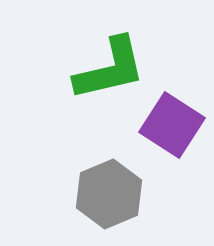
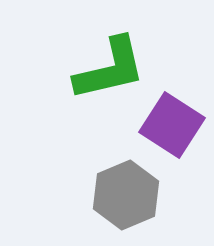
gray hexagon: moved 17 px right, 1 px down
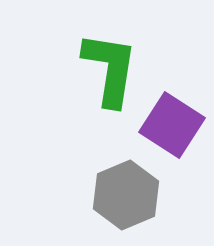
green L-shape: rotated 68 degrees counterclockwise
